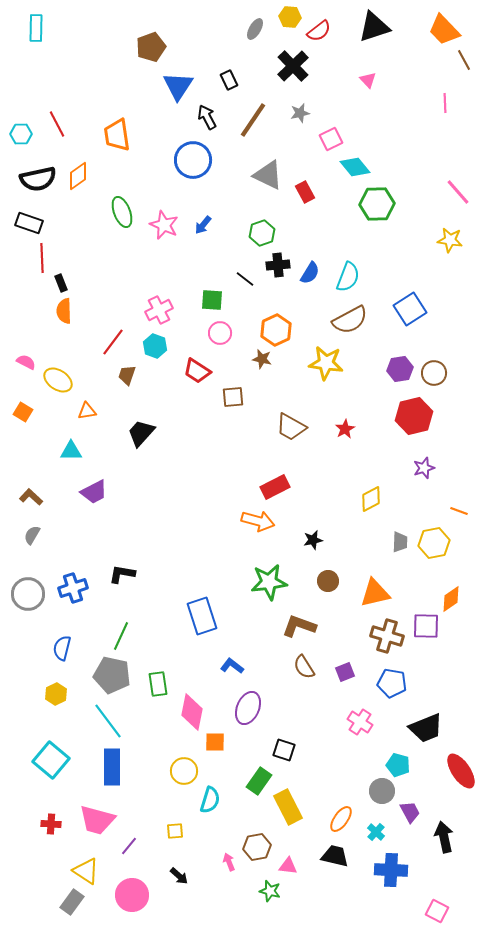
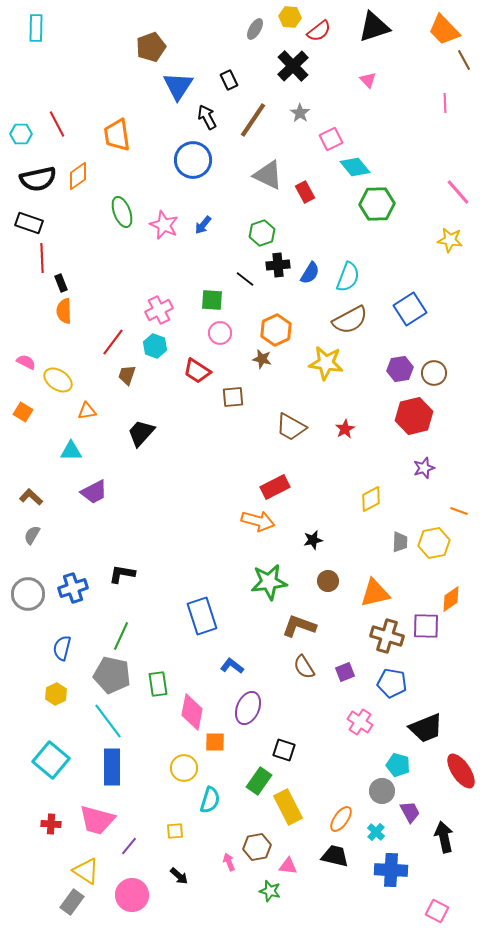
gray star at (300, 113): rotated 24 degrees counterclockwise
yellow circle at (184, 771): moved 3 px up
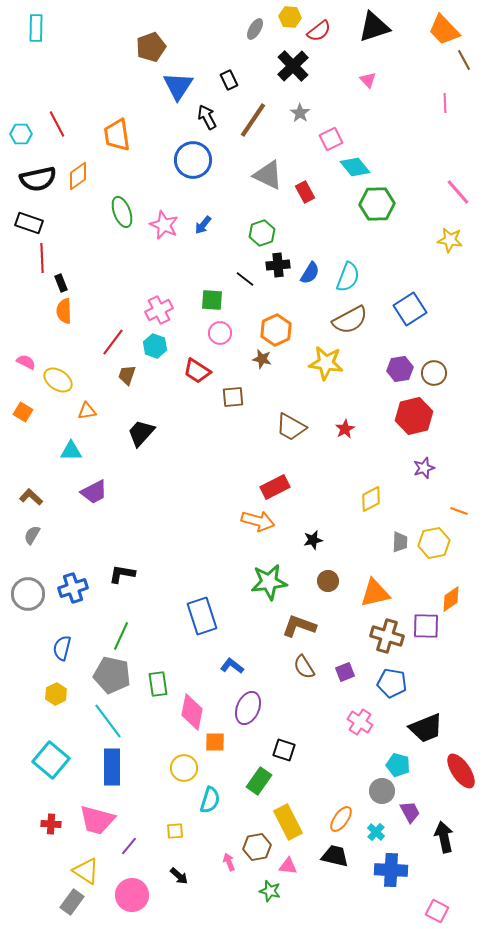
yellow rectangle at (288, 807): moved 15 px down
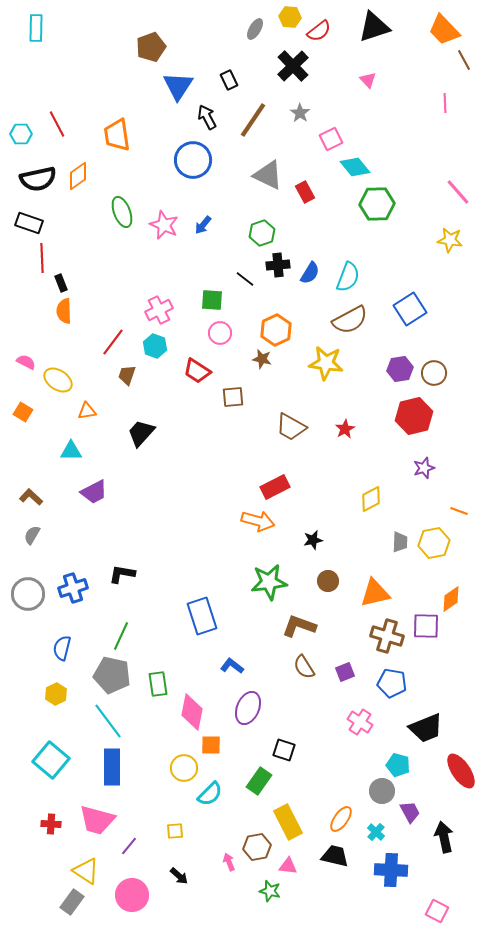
orange square at (215, 742): moved 4 px left, 3 px down
cyan semicircle at (210, 800): moved 6 px up; rotated 28 degrees clockwise
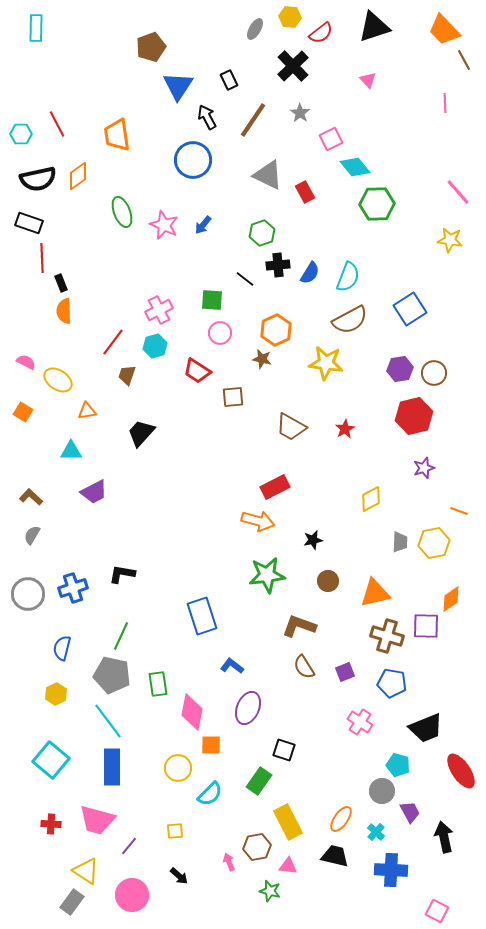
red semicircle at (319, 31): moved 2 px right, 2 px down
cyan hexagon at (155, 346): rotated 25 degrees clockwise
green star at (269, 582): moved 2 px left, 7 px up
yellow circle at (184, 768): moved 6 px left
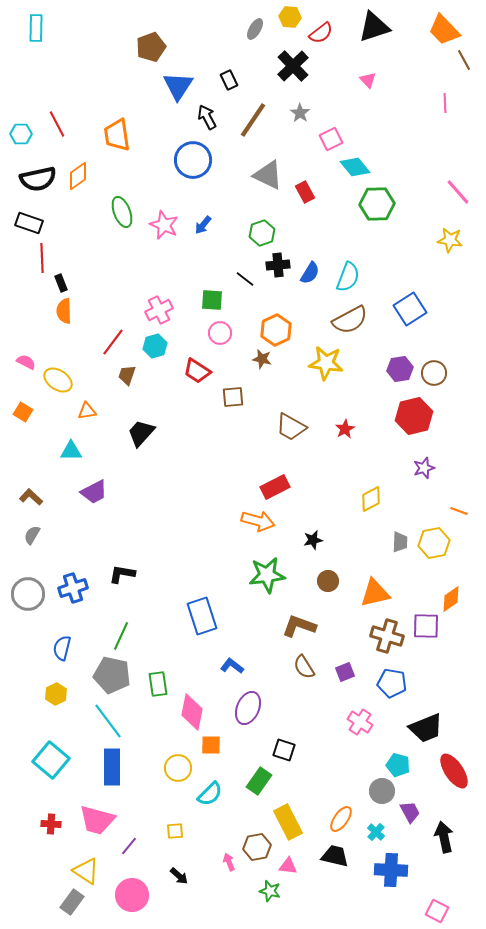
red ellipse at (461, 771): moved 7 px left
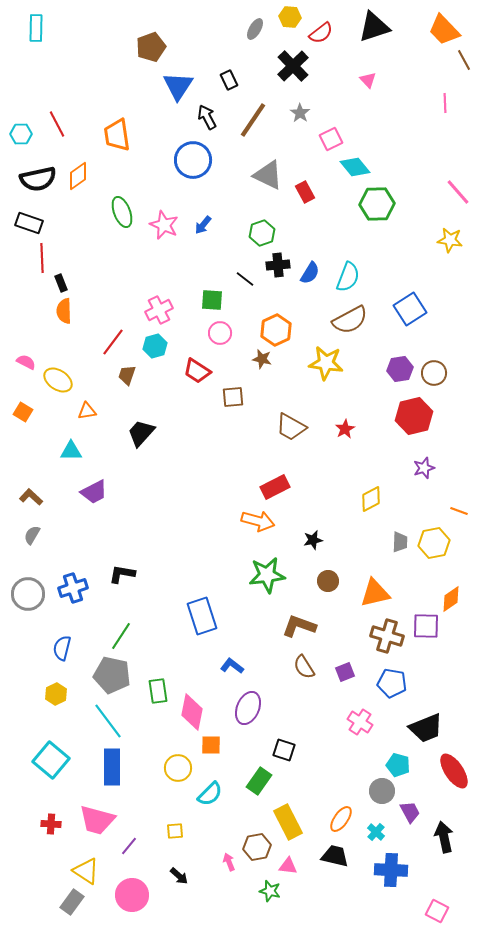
green line at (121, 636): rotated 8 degrees clockwise
green rectangle at (158, 684): moved 7 px down
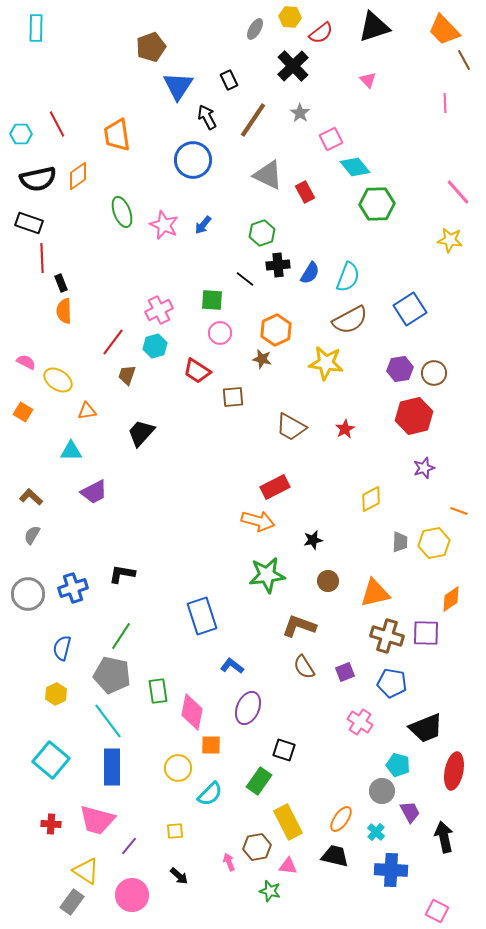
purple square at (426, 626): moved 7 px down
red ellipse at (454, 771): rotated 45 degrees clockwise
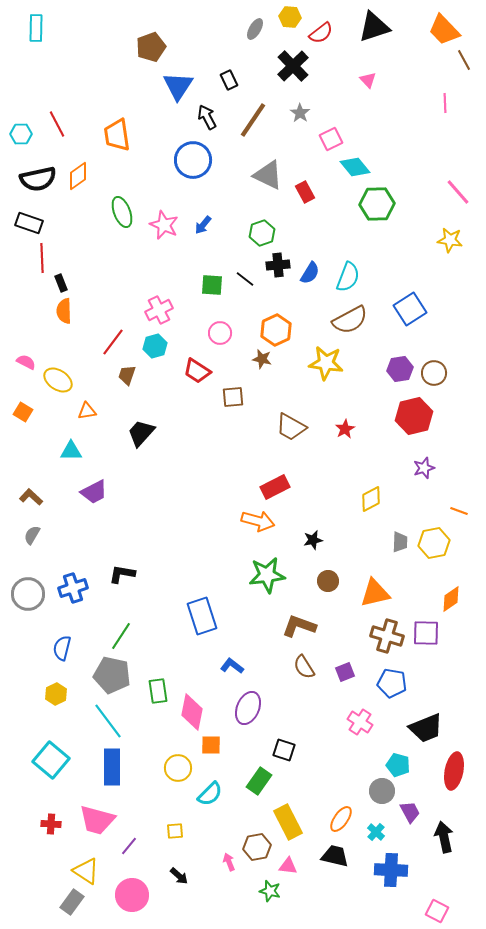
green square at (212, 300): moved 15 px up
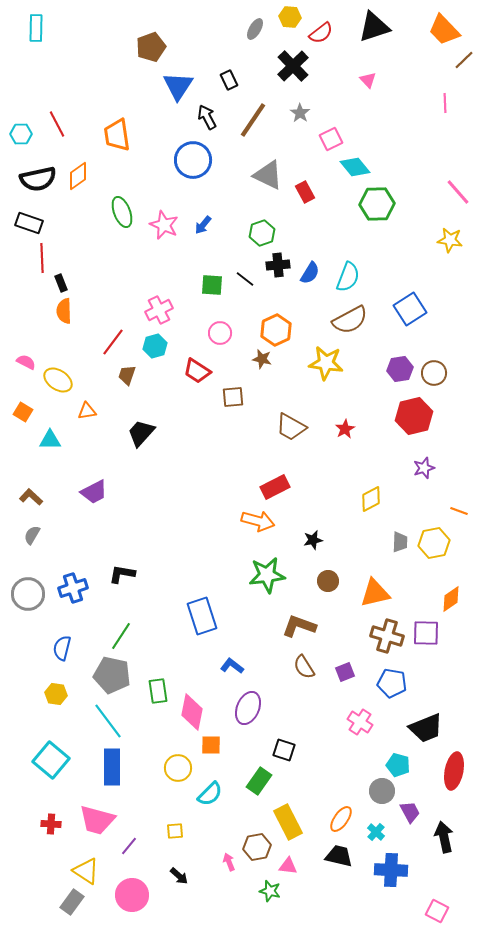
brown line at (464, 60): rotated 75 degrees clockwise
cyan triangle at (71, 451): moved 21 px left, 11 px up
yellow hexagon at (56, 694): rotated 25 degrees counterclockwise
black trapezoid at (335, 856): moved 4 px right
